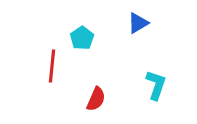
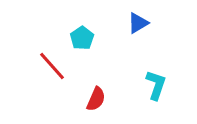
red line: rotated 48 degrees counterclockwise
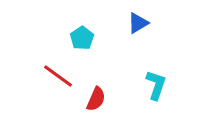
red line: moved 6 px right, 10 px down; rotated 12 degrees counterclockwise
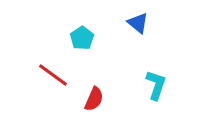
blue triangle: rotated 50 degrees counterclockwise
red line: moved 5 px left, 1 px up
red semicircle: moved 2 px left
